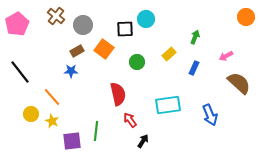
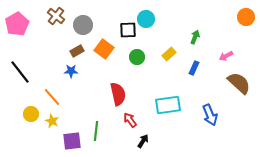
black square: moved 3 px right, 1 px down
green circle: moved 5 px up
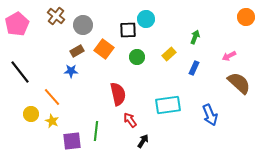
pink arrow: moved 3 px right
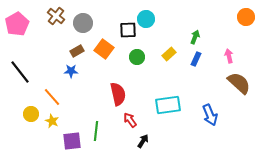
gray circle: moved 2 px up
pink arrow: rotated 104 degrees clockwise
blue rectangle: moved 2 px right, 9 px up
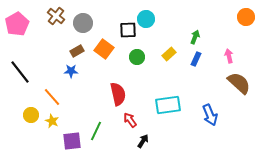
yellow circle: moved 1 px down
green line: rotated 18 degrees clockwise
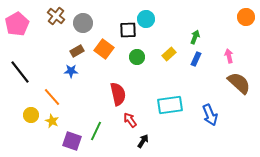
cyan rectangle: moved 2 px right
purple square: rotated 24 degrees clockwise
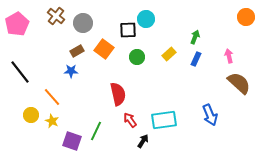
cyan rectangle: moved 6 px left, 15 px down
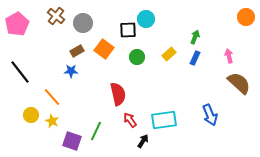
blue rectangle: moved 1 px left, 1 px up
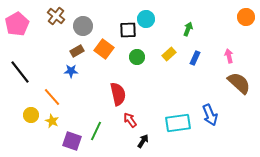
gray circle: moved 3 px down
green arrow: moved 7 px left, 8 px up
cyan rectangle: moved 14 px right, 3 px down
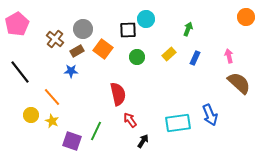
brown cross: moved 1 px left, 23 px down
gray circle: moved 3 px down
orange square: moved 1 px left
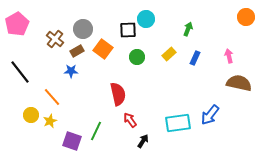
brown semicircle: rotated 30 degrees counterclockwise
blue arrow: rotated 60 degrees clockwise
yellow star: moved 2 px left; rotated 24 degrees clockwise
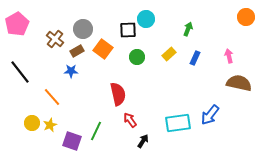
yellow circle: moved 1 px right, 8 px down
yellow star: moved 4 px down
